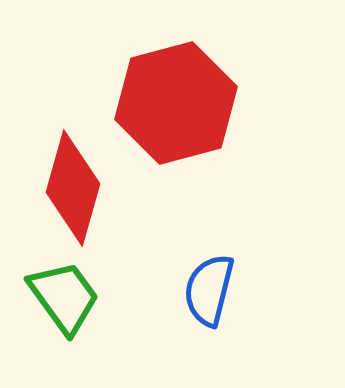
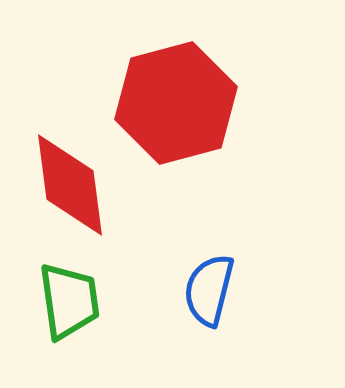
red diamond: moved 3 px left, 3 px up; rotated 23 degrees counterclockwise
green trapezoid: moved 5 px right, 4 px down; rotated 28 degrees clockwise
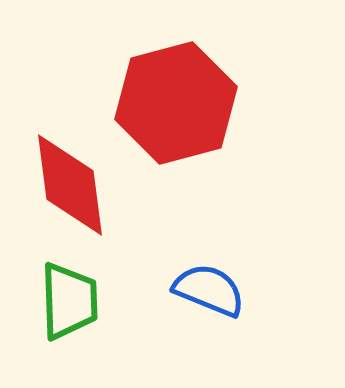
blue semicircle: rotated 98 degrees clockwise
green trapezoid: rotated 6 degrees clockwise
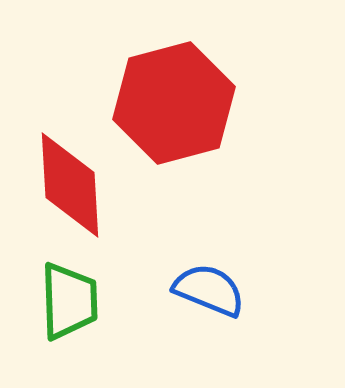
red hexagon: moved 2 px left
red diamond: rotated 4 degrees clockwise
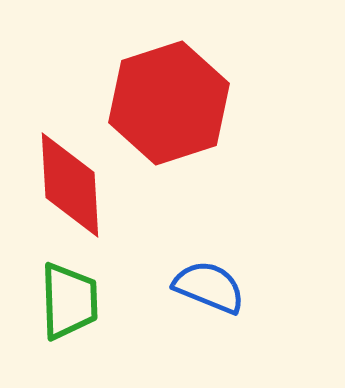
red hexagon: moved 5 px left; rotated 3 degrees counterclockwise
blue semicircle: moved 3 px up
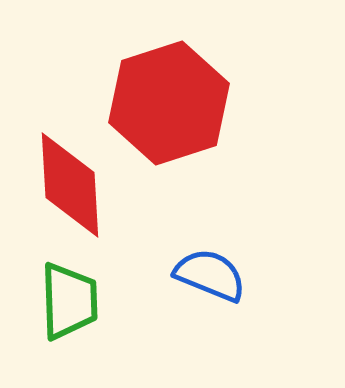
blue semicircle: moved 1 px right, 12 px up
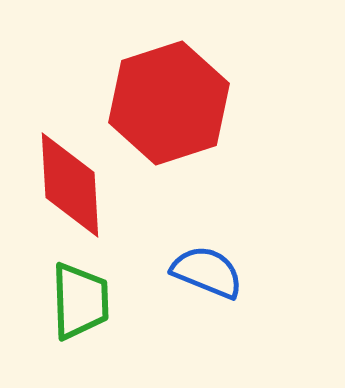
blue semicircle: moved 3 px left, 3 px up
green trapezoid: moved 11 px right
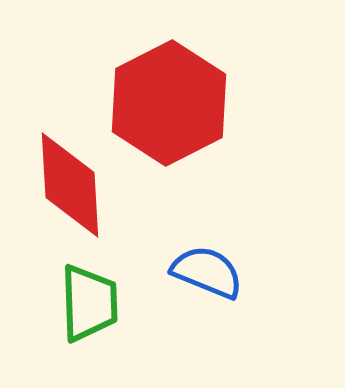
red hexagon: rotated 9 degrees counterclockwise
green trapezoid: moved 9 px right, 2 px down
